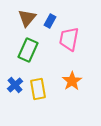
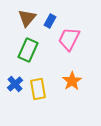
pink trapezoid: rotated 15 degrees clockwise
blue cross: moved 1 px up
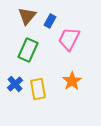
brown triangle: moved 2 px up
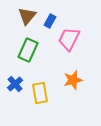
orange star: moved 1 px right, 1 px up; rotated 18 degrees clockwise
yellow rectangle: moved 2 px right, 4 px down
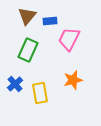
blue rectangle: rotated 56 degrees clockwise
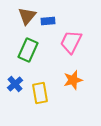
blue rectangle: moved 2 px left
pink trapezoid: moved 2 px right, 3 px down
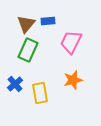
brown triangle: moved 1 px left, 8 px down
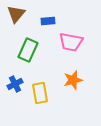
brown triangle: moved 10 px left, 10 px up
pink trapezoid: rotated 105 degrees counterclockwise
blue cross: rotated 14 degrees clockwise
